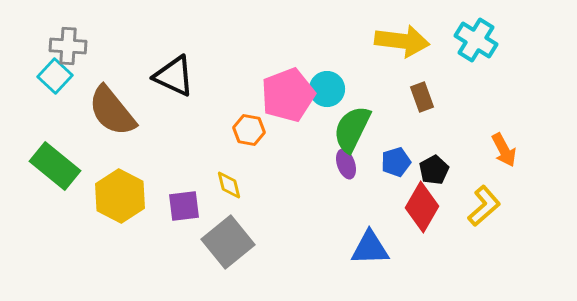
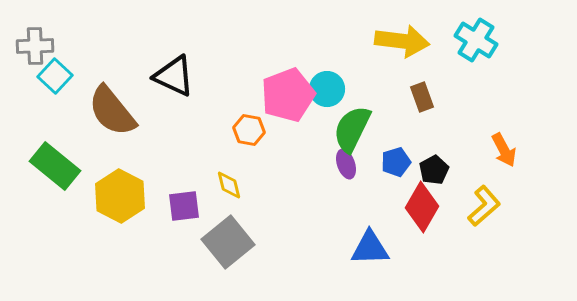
gray cross: moved 33 px left; rotated 6 degrees counterclockwise
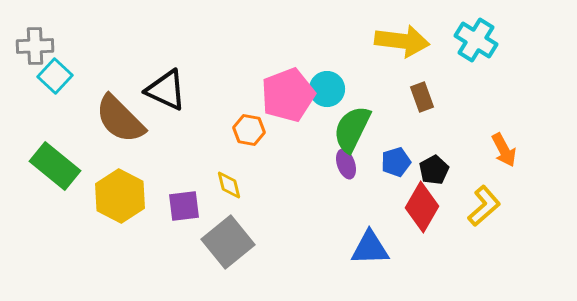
black triangle: moved 8 px left, 14 px down
brown semicircle: moved 8 px right, 8 px down; rotated 6 degrees counterclockwise
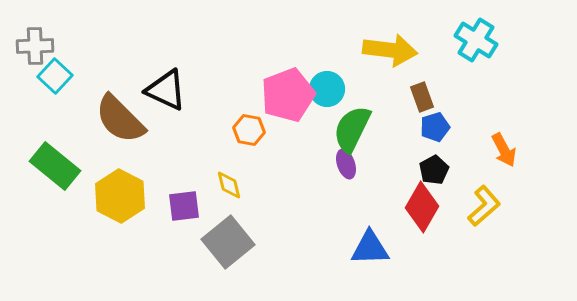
yellow arrow: moved 12 px left, 9 px down
blue pentagon: moved 39 px right, 35 px up
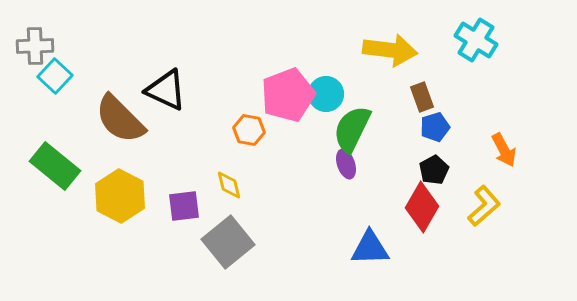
cyan circle: moved 1 px left, 5 px down
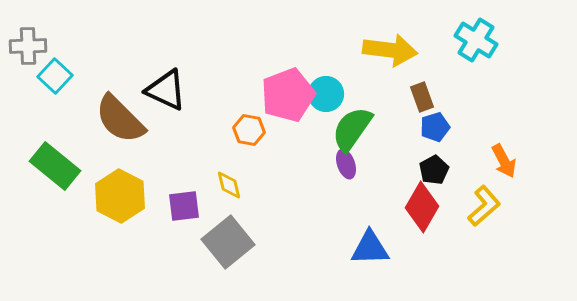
gray cross: moved 7 px left
green semicircle: rotated 9 degrees clockwise
orange arrow: moved 11 px down
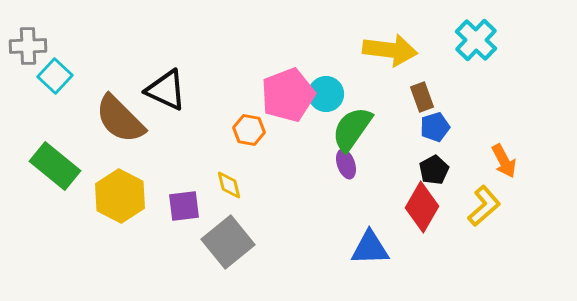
cyan cross: rotated 12 degrees clockwise
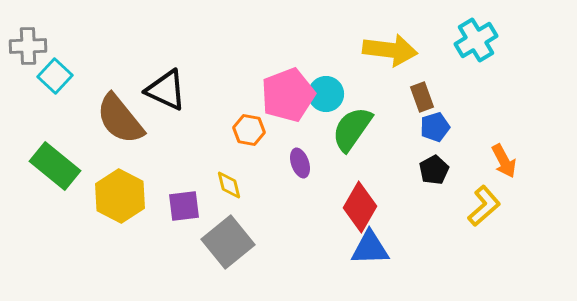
cyan cross: rotated 15 degrees clockwise
brown semicircle: rotated 6 degrees clockwise
purple ellipse: moved 46 px left, 1 px up
red diamond: moved 62 px left
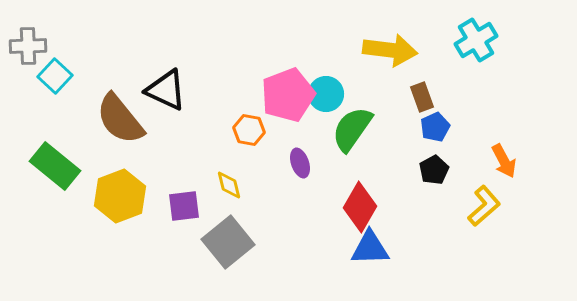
blue pentagon: rotated 8 degrees counterclockwise
yellow hexagon: rotated 12 degrees clockwise
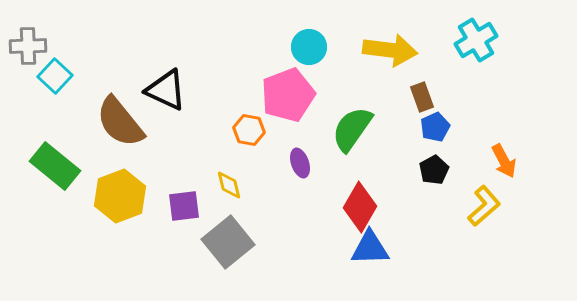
cyan circle: moved 17 px left, 47 px up
brown semicircle: moved 3 px down
